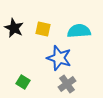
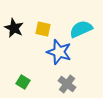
cyan semicircle: moved 2 px right, 2 px up; rotated 20 degrees counterclockwise
blue star: moved 6 px up
gray cross: rotated 18 degrees counterclockwise
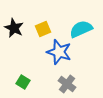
yellow square: rotated 35 degrees counterclockwise
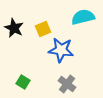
cyan semicircle: moved 2 px right, 12 px up; rotated 10 degrees clockwise
blue star: moved 2 px right, 2 px up; rotated 10 degrees counterclockwise
